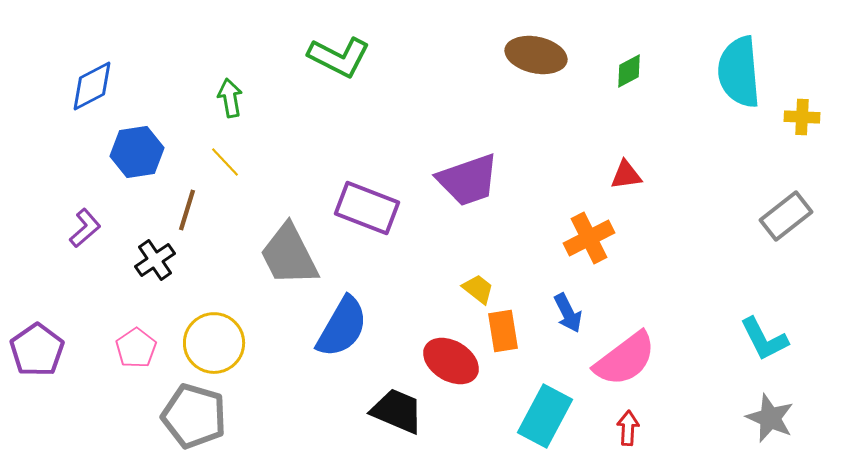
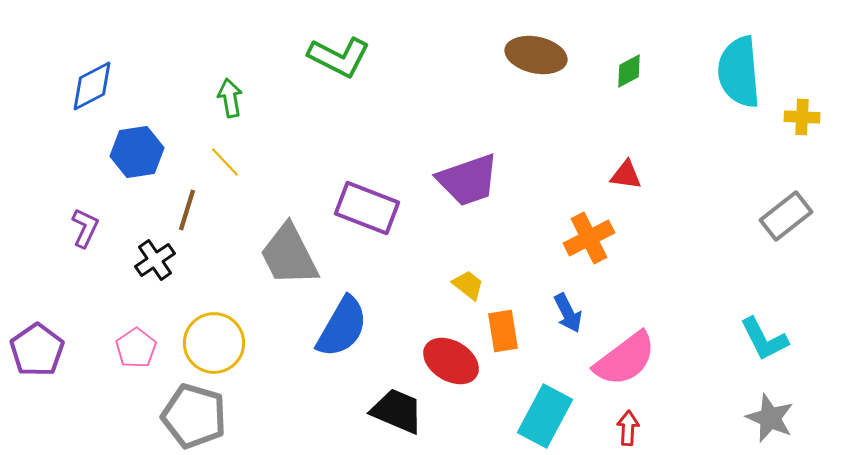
red triangle: rotated 16 degrees clockwise
purple L-shape: rotated 24 degrees counterclockwise
yellow trapezoid: moved 10 px left, 4 px up
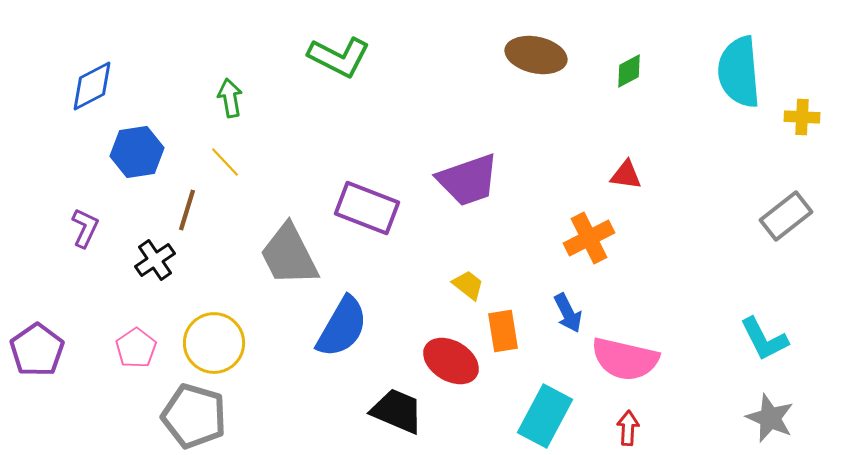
pink semicircle: rotated 50 degrees clockwise
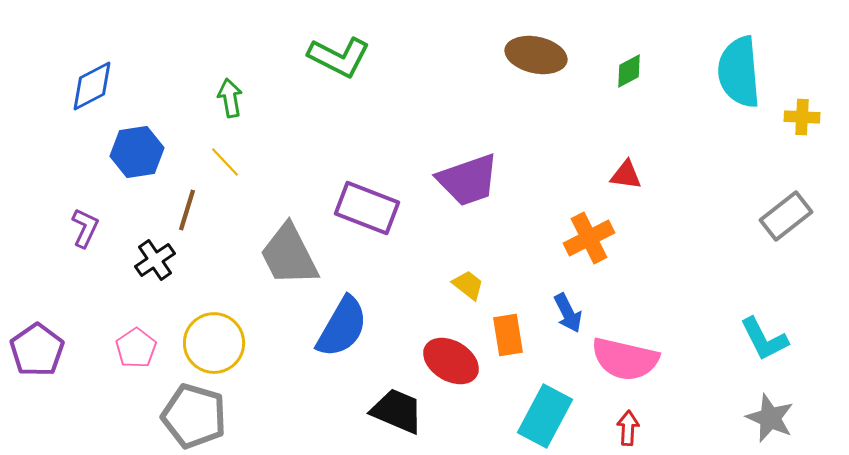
orange rectangle: moved 5 px right, 4 px down
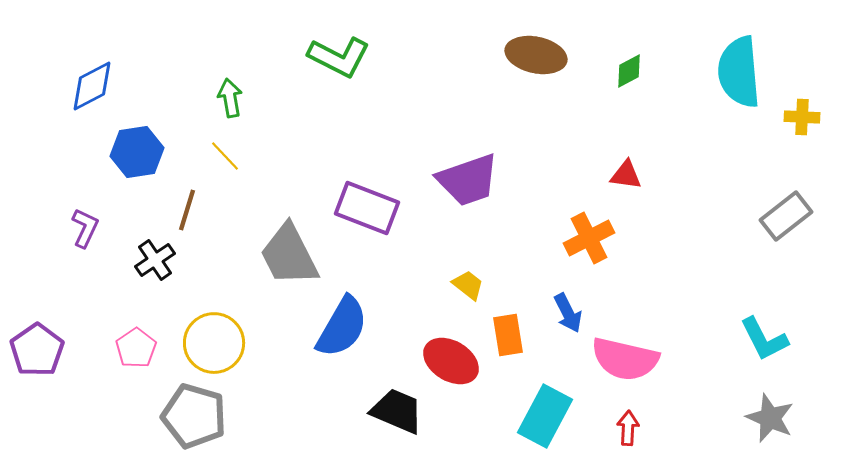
yellow line: moved 6 px up
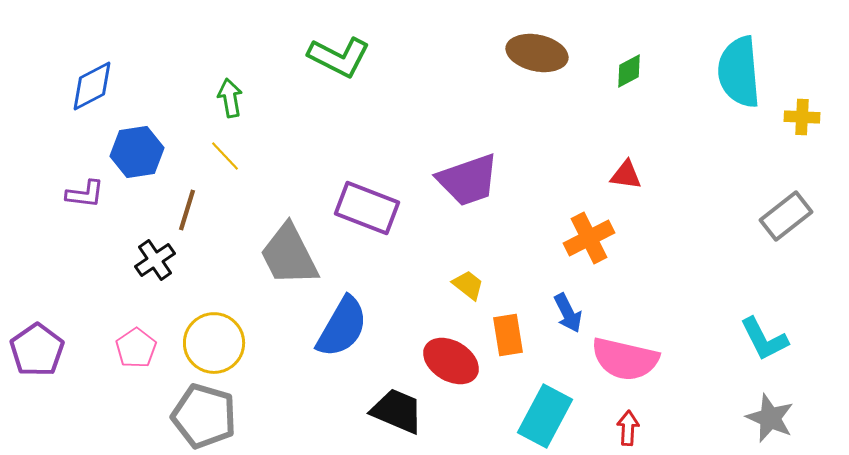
brown ellipse: moved 1 px right, 2 px up
purple L-shape: moved 34 px up; rotated 72 degrees clockwise
gray pentagon: moved 10 px right
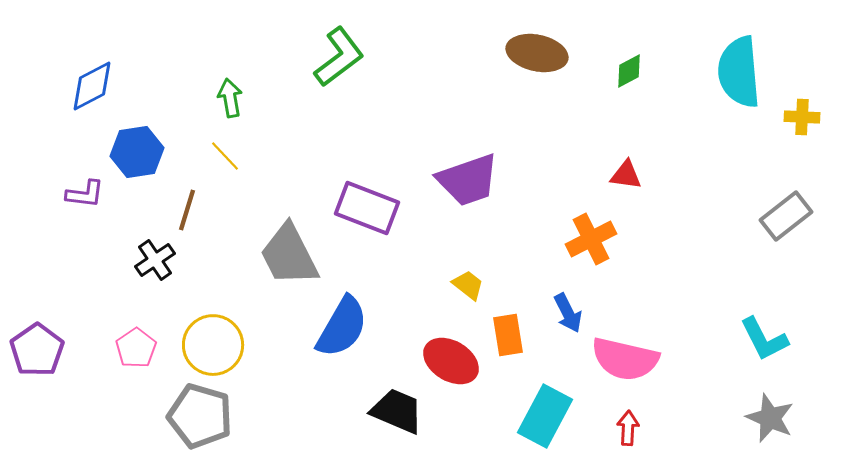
green L-shape: rotated 64 degrees counterclockwise
orange cross: moved 2 px right, 1 px down
yellow circle: moved 1 px left, 2 px down
gray pentagon: moved 4 px left
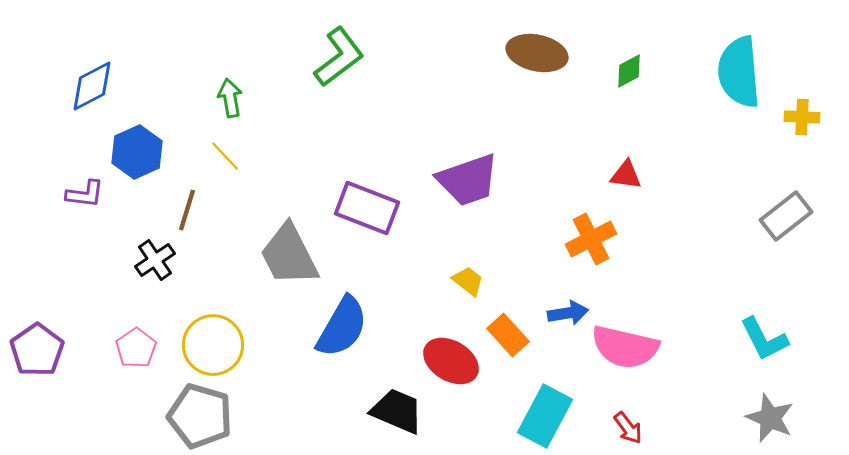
blue hexagon: rotated 15 degrees counterclockwise
yellow trapezoid: moved 4 px up
blue arrow: rotated 72 degrees counterclockwise
orange rectangle: rotated 33 degrees counterclockwise
pink semicircle: moved 12 px up
red arrow: rotated 140 degrees clockwise
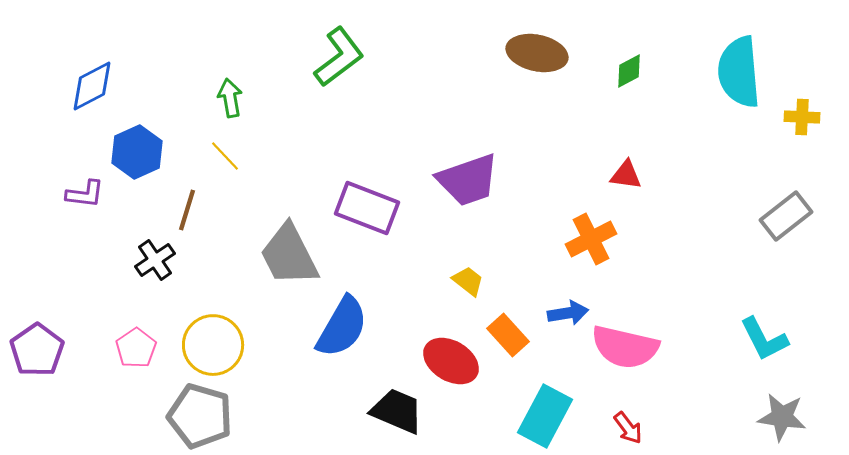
gray star: moved 12 px right, 1 px up; rotated 15 degrees counterclockwise
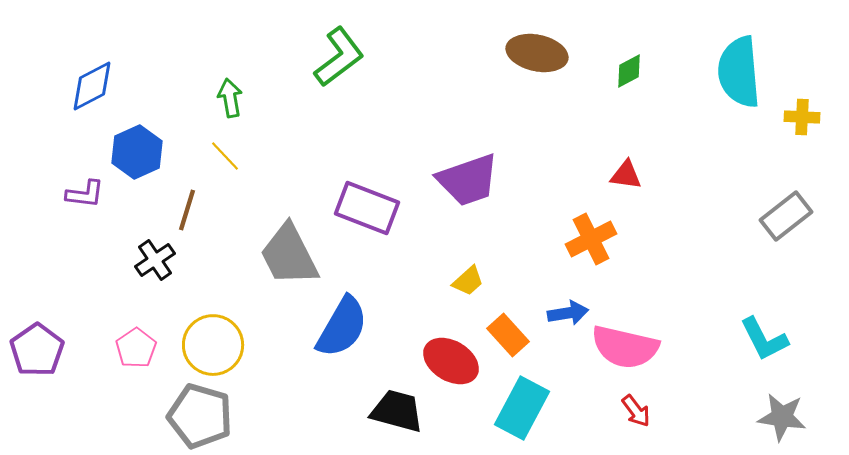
yellow trapezoid: rotated 100 degrees clockwise
black trapezoid: rotated 8 degrees counterclockwise
cyan rectangle: moved 23 px left, 8 px up
red arrow: moved 8 px right, 17 px up
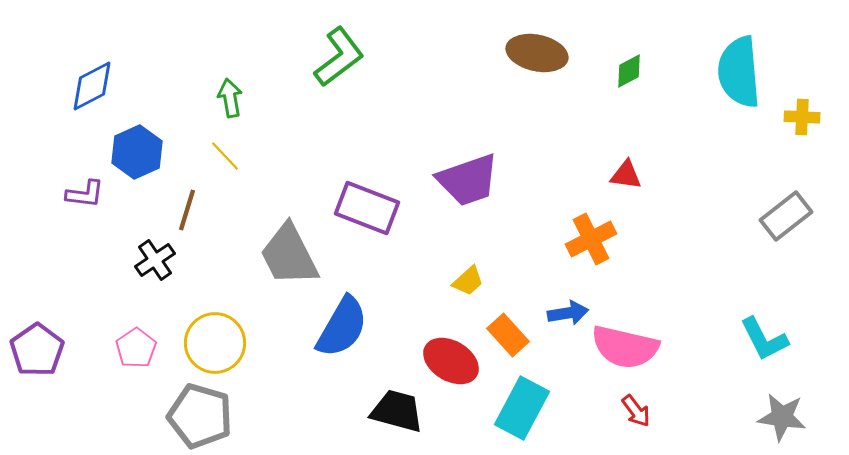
yellow circle: moved 2 px right, 2 px up
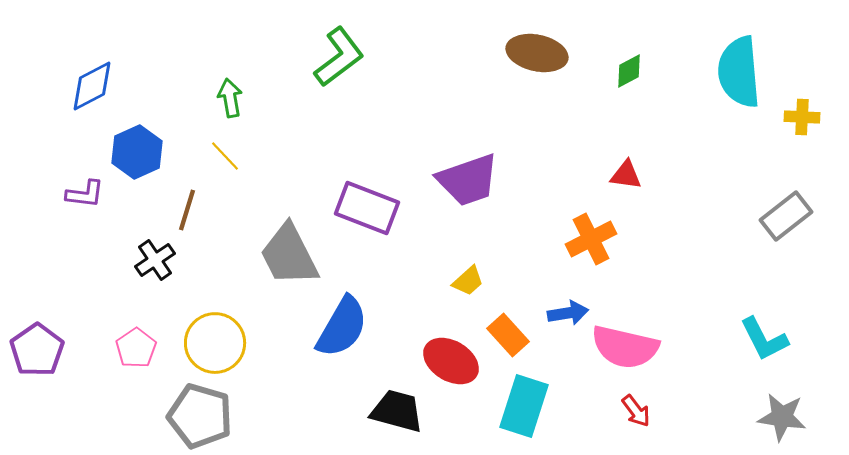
cyan rectangle: moved 2 px right, 2 px up; rotated 10 degrees counterclockwise
